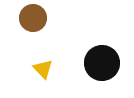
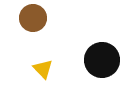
black circle: moved 3 px up
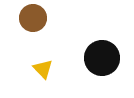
black circle: moved 2 px up
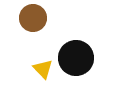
black circle: moved 26 px left
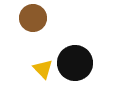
black circle: moved 1 px left, 5 px down
